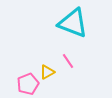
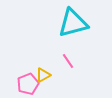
cyan triangle: rotated 36 degrees counterclockwise
yellow triangle: moved 4 px left, 3 px down
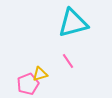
yellow triangle: moved 3 px left, 1 px up; rotated 14 degrees clockwise
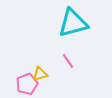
pink pentagon: moved 1 px left
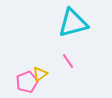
yellow triangle: rotated 21 degrees counterclockwise
pink pentagon: moved 2 px up
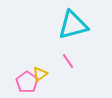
cyan triangle: moved 2 px down
pink pentagon: rotated 15 degrees counterclockwise
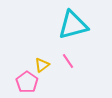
yellow triangle: moved 2 px right, 9 px up
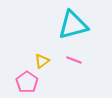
pink line: moved 6 px right, 1 px up; rotated 35 degrees counterclockwise
yellow triangle: moved 4 px up
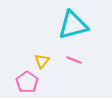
yellow triangle: rotated 14 degrees counterclockwise
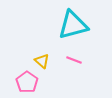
yellow triangle: rotated 28 degrees counterclockwise
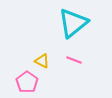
cyan triangle: moved 2 px up; rotated 24 degrees counterclockwise
yellow triangle: rotated 14 degrees counterclockwise
